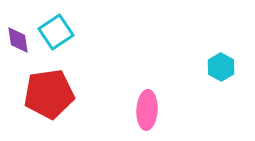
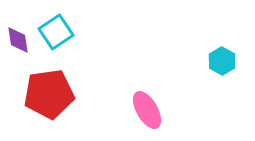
cyan hexagon: moved 1 px right, 6 px up
pink ellipse: rotated 33 degrees counterclockwise
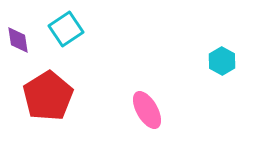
cyan square: moved 10 px right, 3 px up
red pentagon: moved 1 px left, 2 px down; rotated 24 degrees counterclockwise
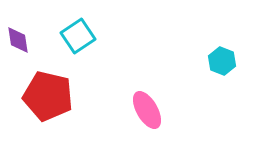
cyan square: moved 12 px right, 7 px down
cyan hexagon: rotated 8 degrees counterclockwise
red pentagon: rotated 27 degrees counterclockwise
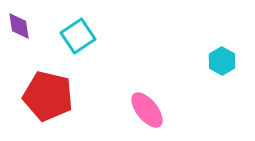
purple diamond: moved 1 px right, 14 px up
cyan hexagon: rotated 8 degrees clockwise
pink ellipse: rotated 9 degrees counterclockwise
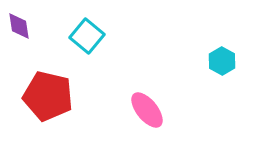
cyan square: moved 9 px right; rotated 16 degrees counterclockwise
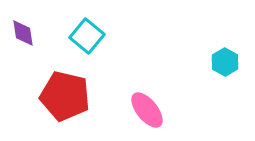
purple diamond: moved 4 px right, 7 px down
cyan hexagon: moved 3 px right, 1 px down
red pentagon: moved 17 px right
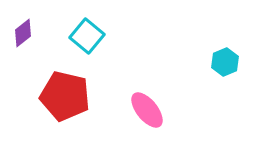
purple diamond: rotated 60 degrees clockwise
cyan hexagon: rotated 8 degrees clockwise
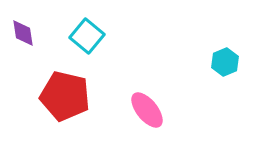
purple diamond: rotated 60 degrees counterclockwise
